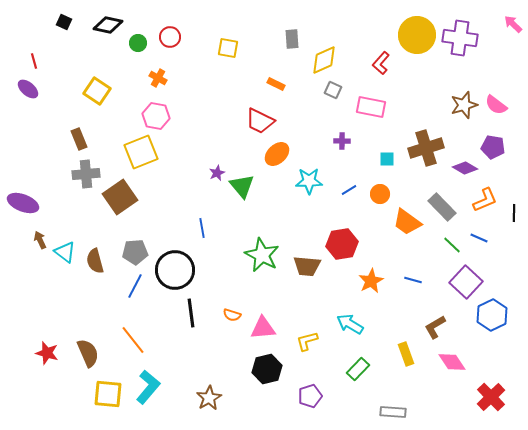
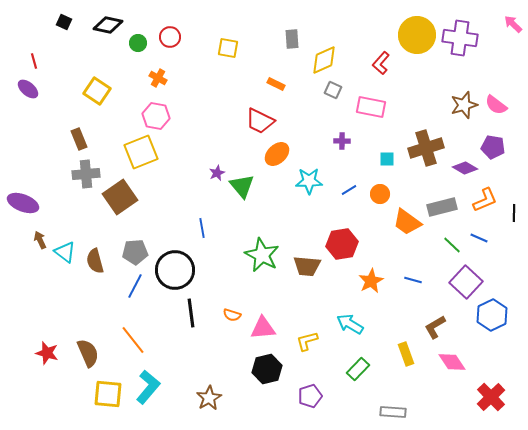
gray rectangle at (442, 207): rotated 60 degrees counterclockwise
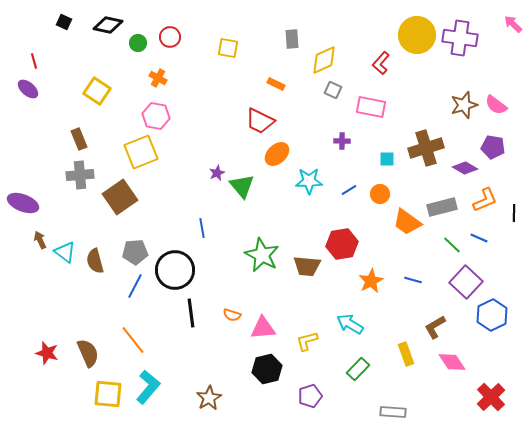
gray cross at (86, 174): moved 6 px left, 1 px down
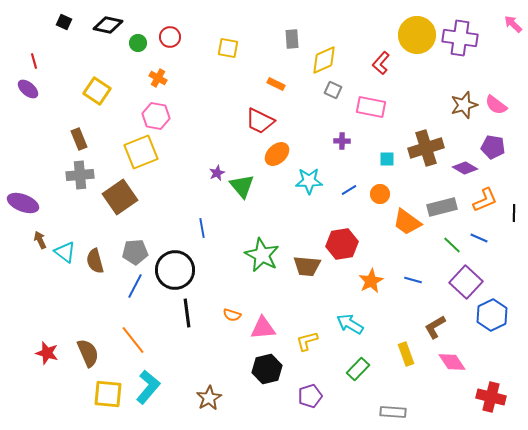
black line at (191, 313): moved 4 px left
red cross at (491, 397): rotated 32 degrees counterclockwise
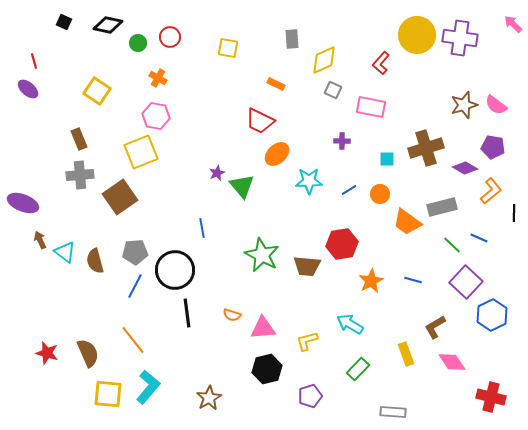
orange L-shape at (485, 200): moved 6 px right, 9 px up; rotated 16 degrees counterclockwise
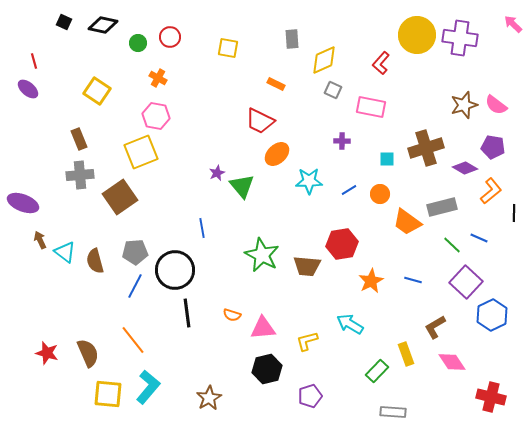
black diamond at (108, 25): moved 5 px left
green rectangle at (358, 369): moved 19 px right, 2 px down
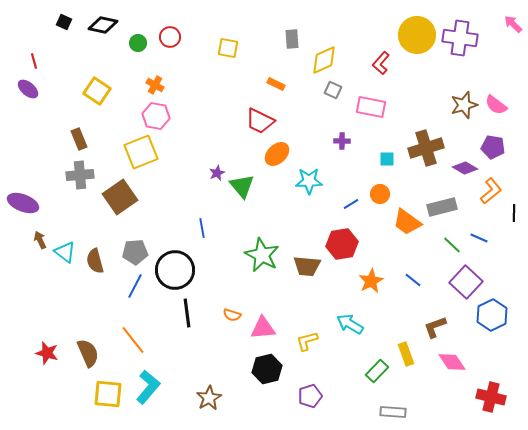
orange cross at (158, 78): moved 3 px left, 7 px down
blue line at (349, 190): moved 2 px right, 14 px down
blue line at (413, 280): rotated 24 degrees clockwise
brown L-shape at (435, 327): rotated 10 degrees clockwise
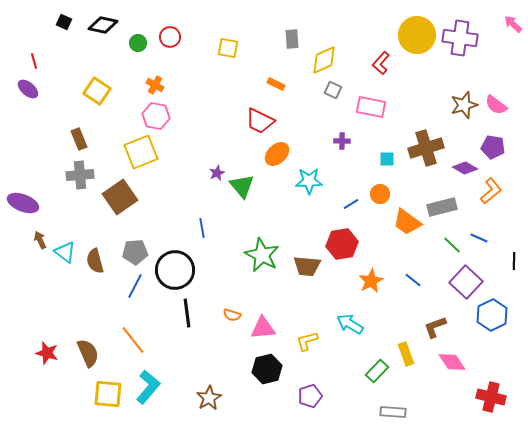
black line at (514, 213): moved 48 px down
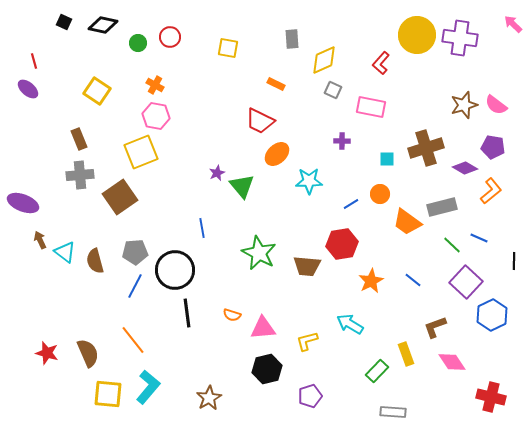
green star at (262, 255): moved 3 px left, 2 px up
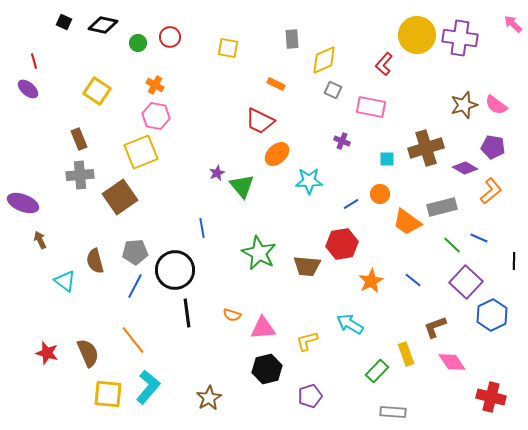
red L-shape at (381, 63): moved 3 px right, 1 px down
purple cross at (342, 141): rotated 21 degrees clockwise
cyan triangle at (65, 252): moved 29 px down
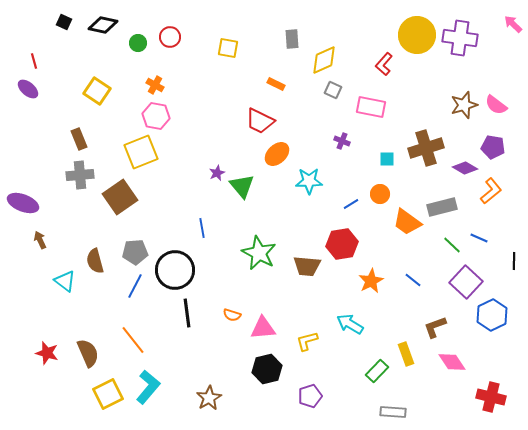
yellow square at (108, 394): rotated 32 degrees counterclockwise
